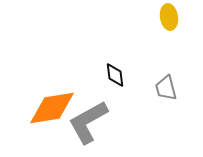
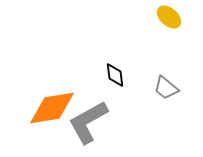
yellow ellipse: rotated 40 degrees counterclockwise
gray trapezoid: rotated 36 degrees counterclockwise
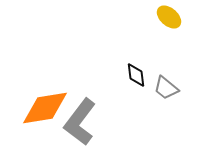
black diamond: moved 21 px right
orange diamond: moved 7 px left
gray L-shape: moved 8 px left; rotated 24 degrees counterclockwise
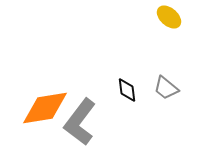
black diamond: moved 9 px left, 15 px down
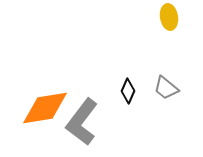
yellow ellipse: rotated 40 degrees clockwise
black diamond: moved 1 px right, 1 px down; rotated 30 degrees clockwise
gray L-shape: moved 2 px right
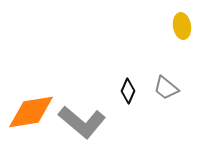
yellow ellipse: moved 13 px right, 9 px down
orange diamond: moved 14 px left, 4 px down
gray L-shape: rotated 87 degrees counterclockwise
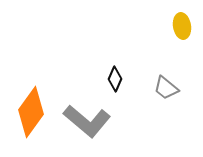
black diamond: moved 13 px left, 12 px up
orange diamond: rotated 45 degrees counterclockwise
gray L-shape: moved 5 px right, 1 px up
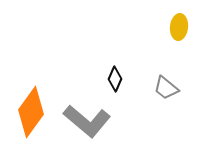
yellow ellipse: moved 3 px left, 1 px down; rotated 15 degrees clockwise
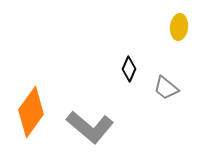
black diamond: moved 14 px right, 10 px up
gray L-shape: moved 3 px right, 6 px down
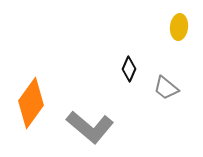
orange diamond: moved 9 px up
